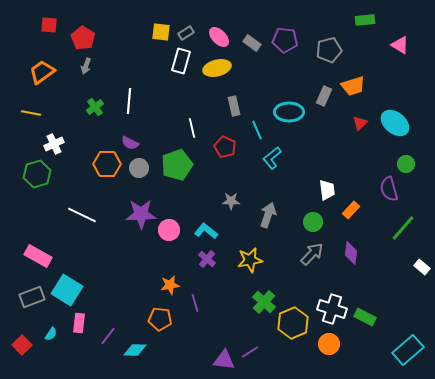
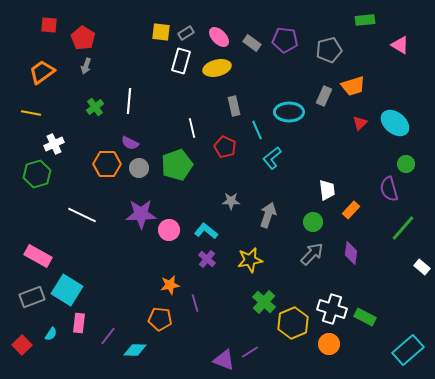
purple triangle at (224, 360): rotated 15 degrees clockwise
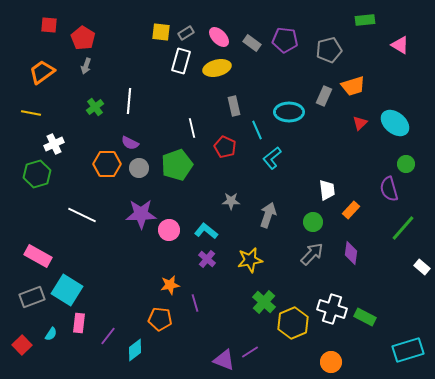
orange circle at (329, 344): moved 2 px right, 18 px down
cyan diamond at (135, 350): rotated 40 degrees counterclockwise
cyan rectangle at (408, 350): rotated 24 degrees clockwise
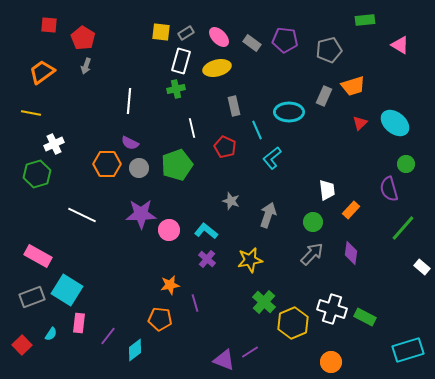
green cross at (95, 107): moved 81 px right, 18 px up; rotated 24 degrees clockwise
gray star at (231, 201): rotated 18 degrees clockwise
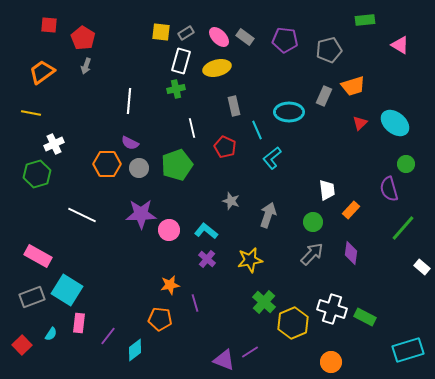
gray rectangle at (252, 43): moved 7 px left, 6 px up
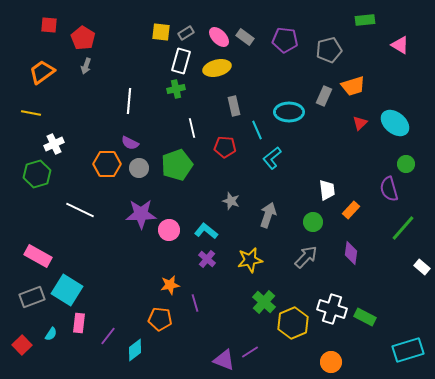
red pentagon at (225, 147): rotated 20 degrees counterclockwise
white line at (82, 215): moved 2 px left, 5 px up
gray arrow at (312, 254): moved 6 px left, 3 px down
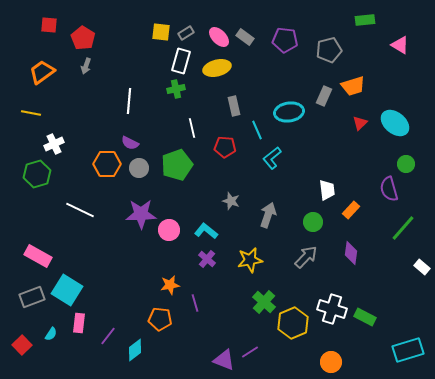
cyan ellipse at (289, 112): rotated 8 degrees counterclockwise
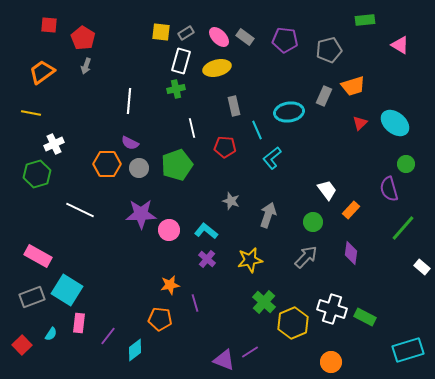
white trapezoid at (327, 190): rotated 30 degrees counterclockwise
